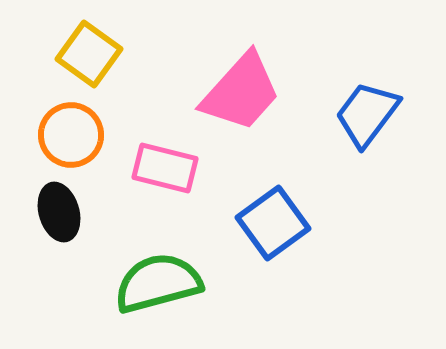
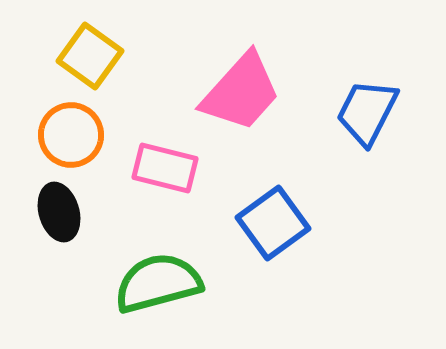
yellow square: moved 1 px right, 2 px down
blue trapezoid: moved 2 px up; rotated 10 degrees counterclockwise
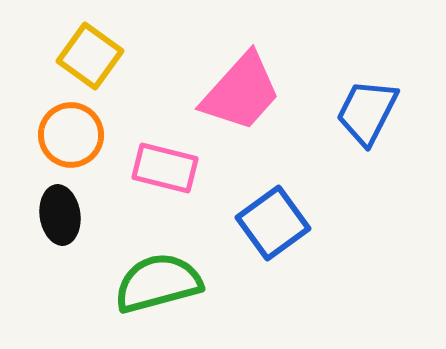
black ellipse: moved 1 px right, 3 px down; rotated 8 degrees clockwise
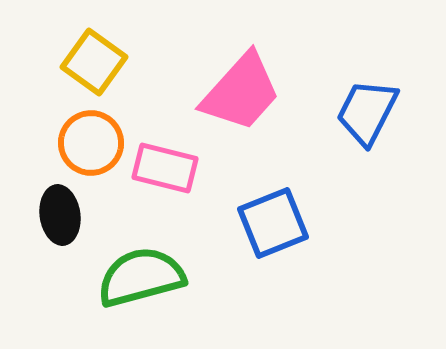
yellow square: moved 4 px right, 6 px down
orange circle: moved 20 px right, 8 px down
blue square: rotated 14 degrees clockwise
green semicircle: moved 17 px left, 6 px up
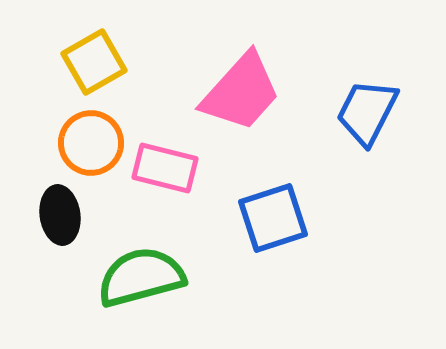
yellow square: rotated 24 degrees clockwise
blue square: moved 5 px up; rotated 4 degrees clockwise
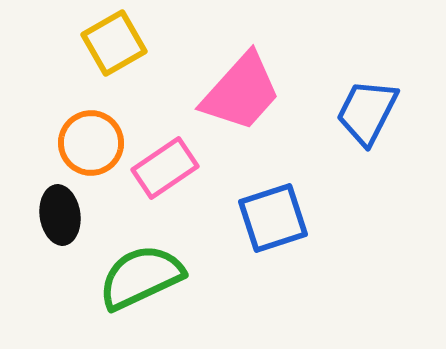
yellow square: moved 20 px right, 19 px up
pink rectangle: rotated 48 degrees counterclockwise
green semicircle: rotated 10 degrees counterclockwise
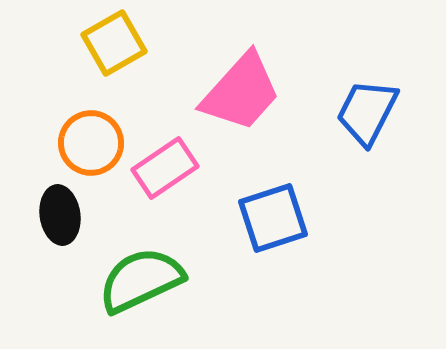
green semicircle: moved 3 px down
